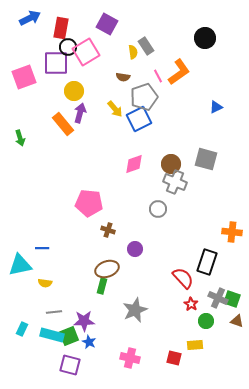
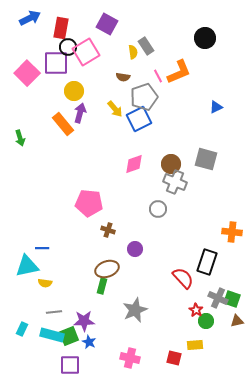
orange L-shape at (179, 72): rotated 12 degrees clockwise
pink square at (24, 77): moved 3 px right, 4 px up; rotated 25 degrees counterclockwise
cyan triangle at (20, 265): moved 7 px right, 1 px down
red star at (191, 304): moved 5 px right, 6 px down
brown triangle at (237, 321): rotated 32 degrees counterclockwise
purple square at (70, 365): rotated 15 degrees counterclockwise
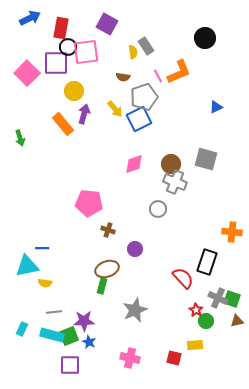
pink square at (86, 52): rotated 24 degrees clockwise
purple arrow at (80, 113): moved 4 px right, 1 px down
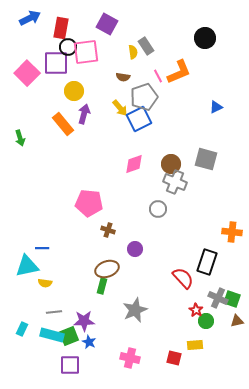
yellow arrow at (115, 109): moved 5 px right, 1 px up
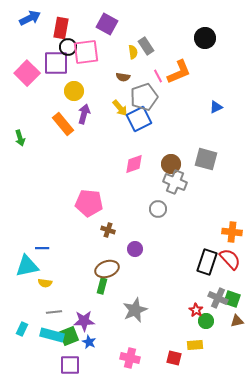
red semicircle at (183, 278): moved 47 px right, 19 px up
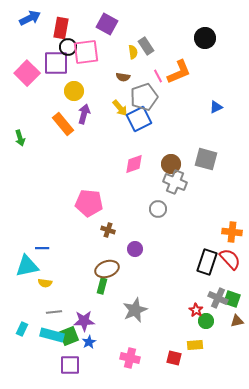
blue star at (89, 342): rotated 16 degrees clockwise
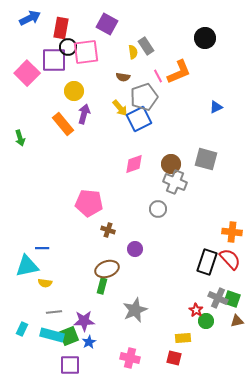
purple square at (56, 63): moved 2 px left, 3 px up
yellow rectangle at (195, 345): moved 12 px left, 7 px up
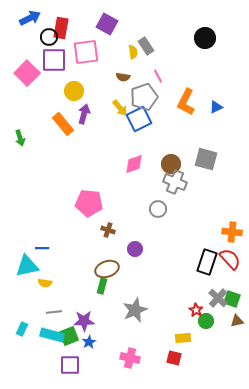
black circle at (68, 47): moved 19 px left, 10 px up
orange L-shape at (179, 72): moved 7 px right, 30 px down; rotated 140 degrees clockwise
gray cross at (218, 298): rotated 18 degrees clockwise
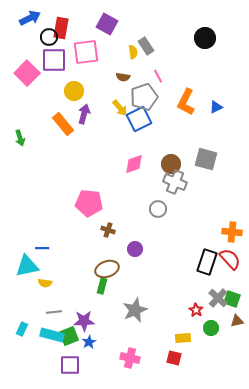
green circle at (206, 321): moved 5 px right, 7 px down
